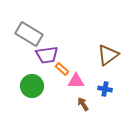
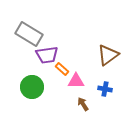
green circle: moved 1 px down
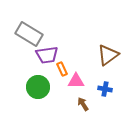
orange rectangle: rotated 24 degrees clockwise
green circle: moved 6 px right
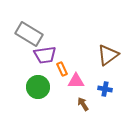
purple trapezoid: moved 2 px left
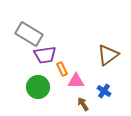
blue cross: moved 1 px left, 2 px down; rotated 24 degrees clockwise
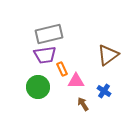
gray rectangle: moved 20 px right; rotated 44 degrees counterclockwise
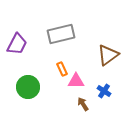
gray rectangle: moved 12 px right
purple trapezoid: moved 28 px left, 11 px up; rotated 55 degrees counterclockwise
green circle: moved 10 px left
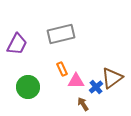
brown triangle: moved 4 px right, 23 px down
blue cross: moved 8 px left, 4 px up; rotated 16 degrees clockwise
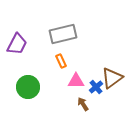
gray rectangle: moved 2 px right
orange rectangle: moved 1 px left, 8 px up
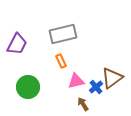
pink triangle: rotated 12 degrees counterclockwise
